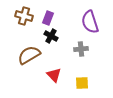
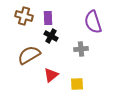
purple rectangle: rotated 24 degrees counterclockwise
purple semicircle: moved 3 px right
red triangle: moved 3 px left; rotated 35 degrees clockwise
yellow square: moved 5 px left, 1 px down
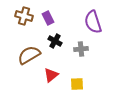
purple rectangle: rotated 24 degrees counterclockwise
black cross: moved 4 px right, 5 px down
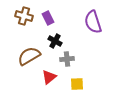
gray cross: moved 14 px left, 10 px down
brown semicircle: moved 1 px down
red triangle: moved 2 px left, 2 px down
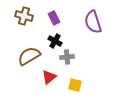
purple rectangle: moved 6 px right
gray cross: moved 2 px up
yellow square: moved 2 px left, 1 px down; rotated 16 degrees clockwise
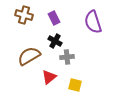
brown cross: moved 1 px up
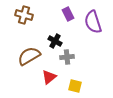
purple rectangle: moved 14 px right, 4 px up
yellow square: moved 1 px down
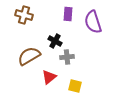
purple rectangle: rotated 32 degrees clockwise
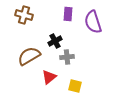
black cross: rotated 32 degrees clockwise
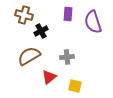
black cross: moved 14 px left, 10 px up
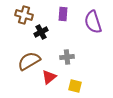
purple rectangle: moved 5 px left
black cross: moved 1 px down
brown semicircle: moved 5 px down
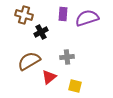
purple semicircle: moved 6 px left, 4 px up; rotated 90 degrees clockwise
